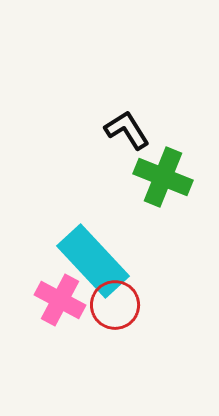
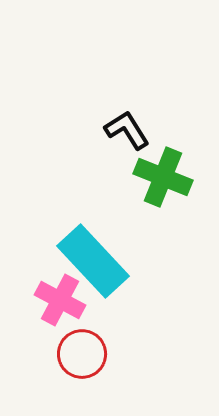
red circle: moved 33 px left, 49 px down
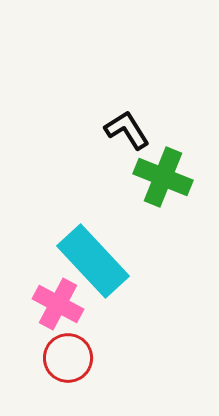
pink cross: moved 2 px left, 4 px down
red circle: moved 14 px left, 4 px down
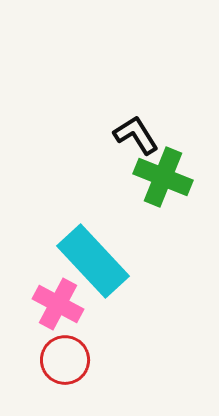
black L-shape: moved 9 px right, 5 px down
red circle: moved 3 px left, 2 px down
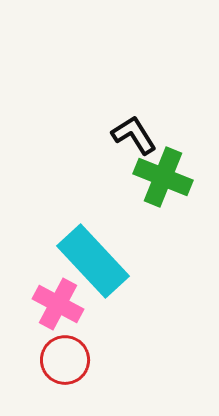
black L-shape: moved 2 px left
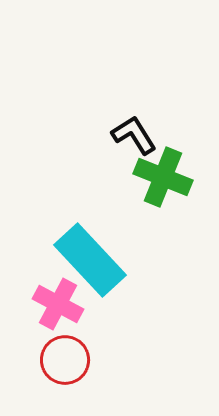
cyan rectangle: moved 3 px left, 1 px up
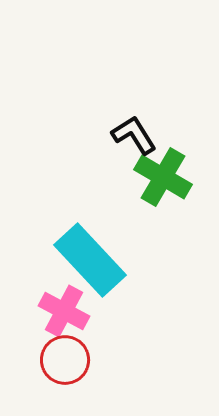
green cross: rotated 8 degrees clockwise
pink cross: moved 6 px right, 7 px down
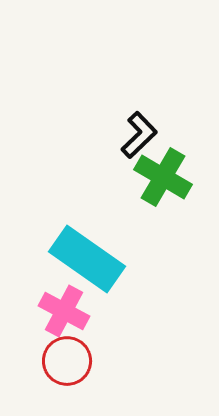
black L-shape: moved 5 px right; rotated 78 degrees clockwise
cyan rectangle: moved 3 px left, 1 px up; rotated 12 degrees counterclockwise
red circle: moved 2 px right, 1 px down
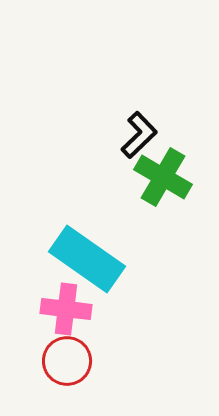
pink cross: moved 2 px right, 2 px up; rotated 21 degrees counterclockwise
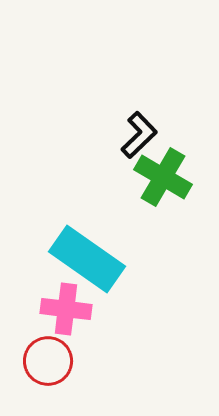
red circle: moved 19 px left
